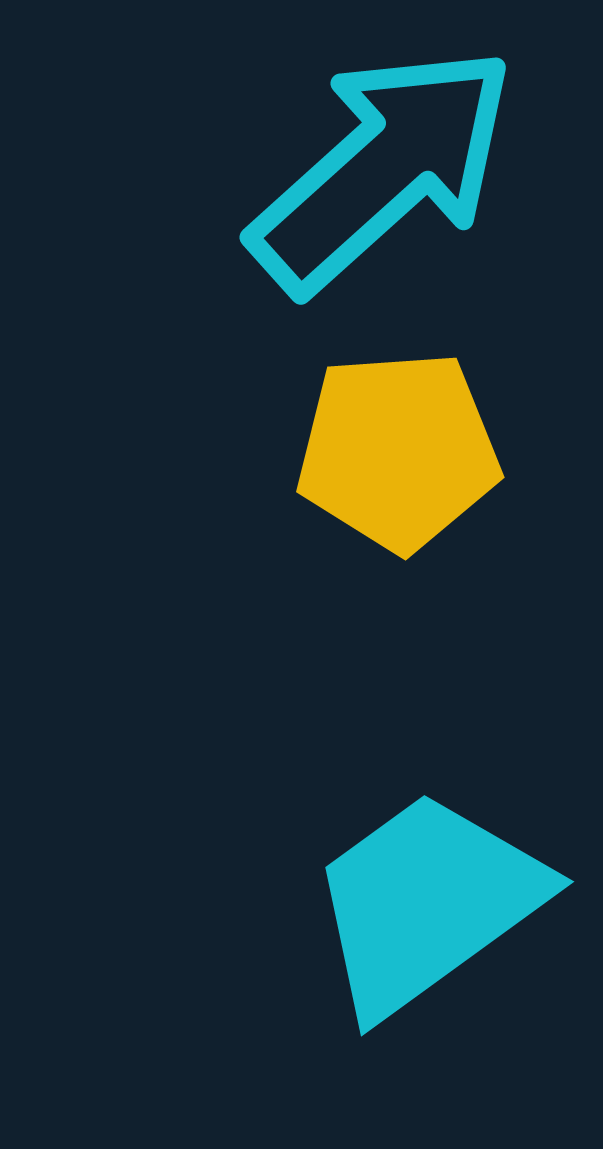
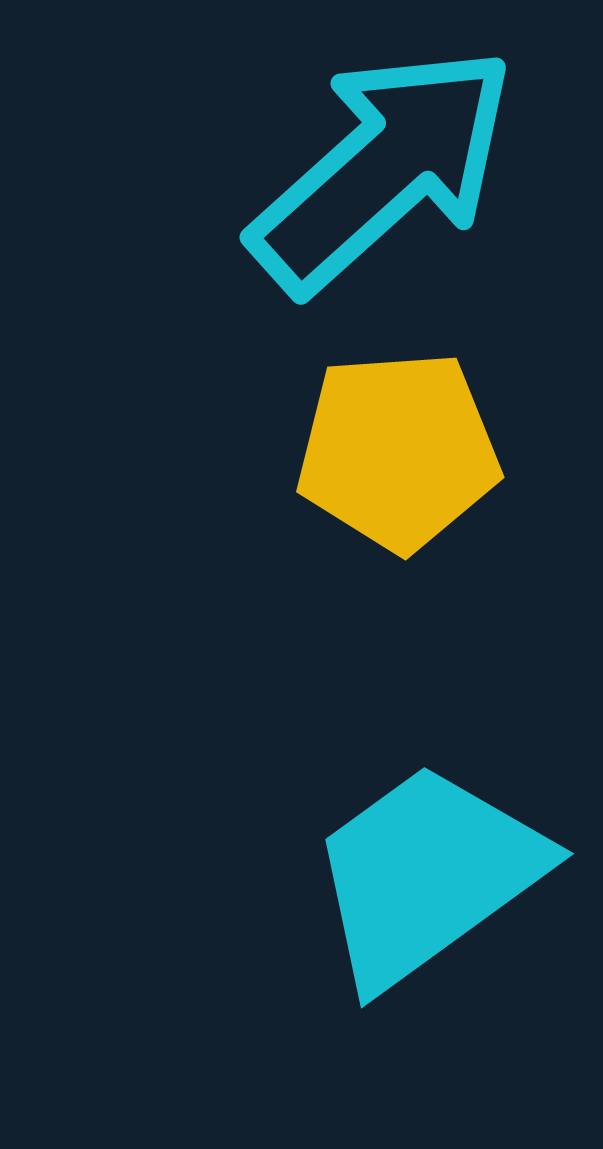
cyan trapezoid: moved 28 px up
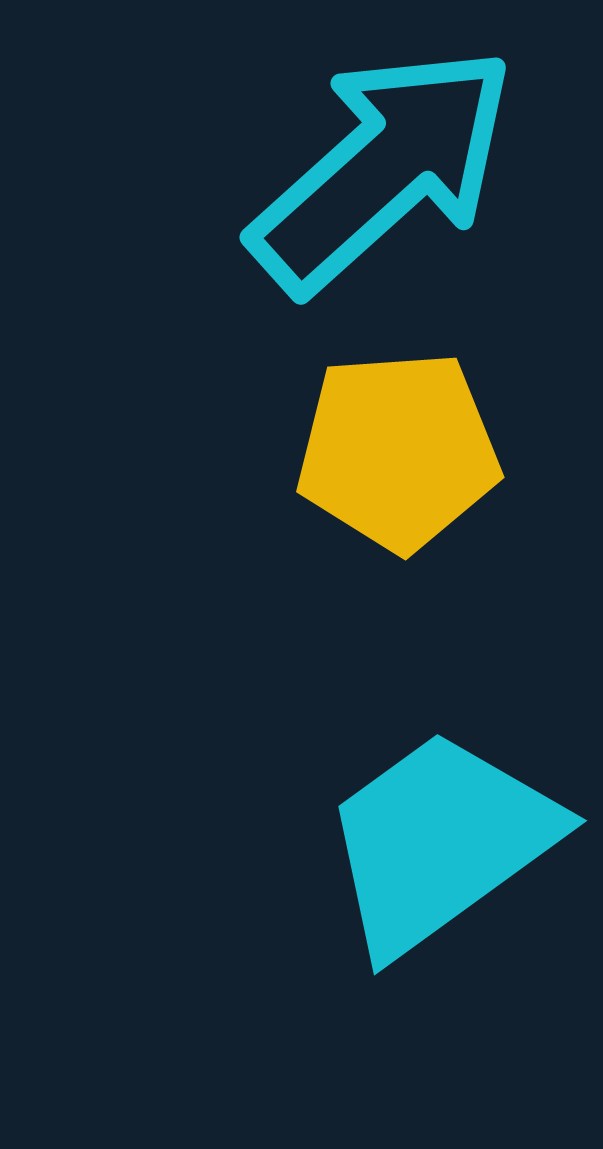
cyan trapezoid: moved 13 px right, 33 px up
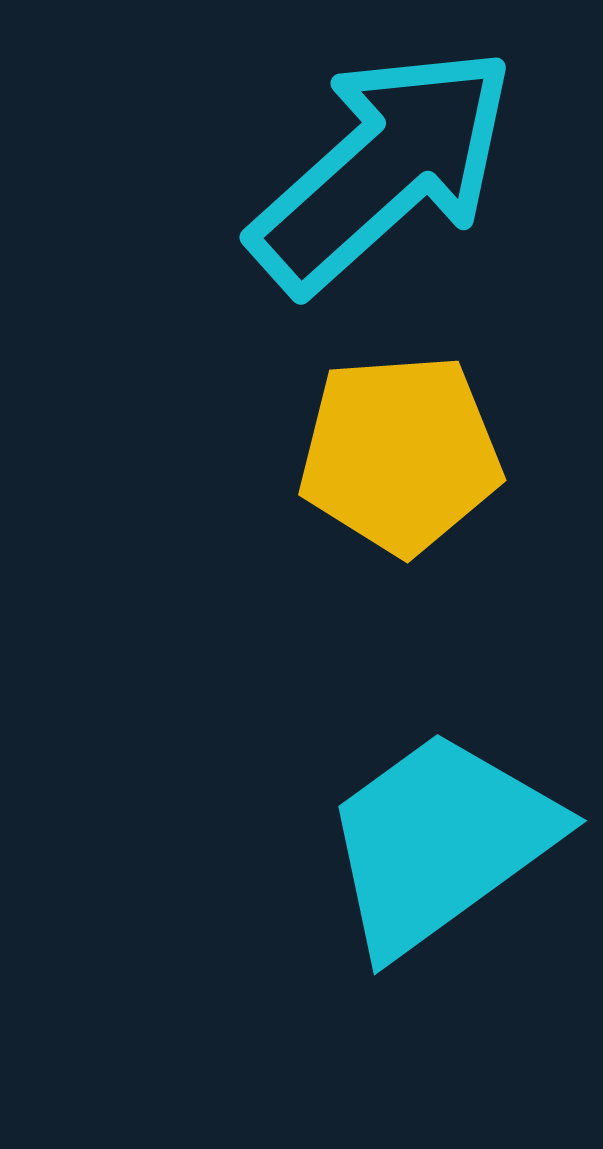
yellow pentagon: moved 2 px right, 3 px down
